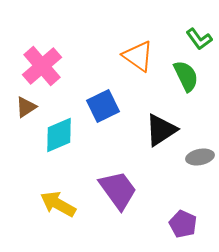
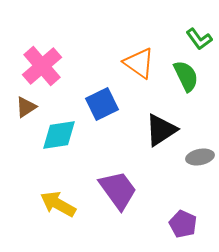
orange triangle: moved 1 px right, 7 px down
blue square: moved 1 px left, 2 px up
cyan diamond: rotated 15 degrees clockwise
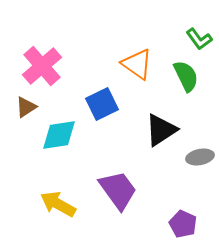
orange triangle: moved 2 px left, 1 px down
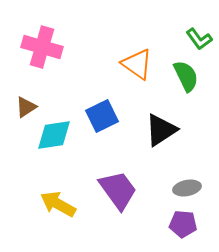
pink cross: moved 19 px up; rotated 33 degrees counterclockwise
blue square: moved 12 px down
cyan diamond: moved 5 px left
gray ellipse: moved 13 px left, 31 px down
purple pentagon: rotated 20 degrees counterclockwise
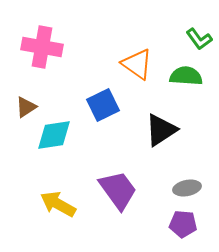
pink cross: rotated 6 degrees counterclockwise
green semicircle: rotated 60 degrees counterclockwise
blue square: moved 1 px right, 11 px up
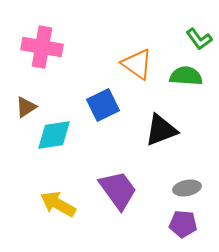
black triangle: rotated 12 degrees clockwise
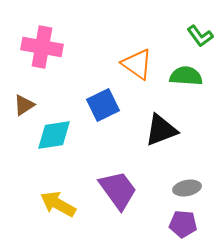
green L-shape: moved 1 px right, 3 px up
brown triangle: moved 2 px left, 2 px up
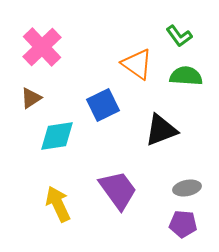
green L-shape: moved 21 px left
pink cross: rotated 36 degrees clockwise
brown triangle: moved 7 px right, 7 px up
cyan diamond: moved 3 px right, 1 px down
yellow arrow: rotated 36 degrees clockwise
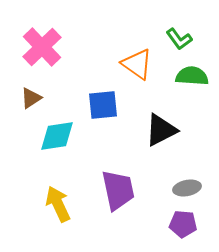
green L-shape: moved 3 px down
green semicircle: moved 6 px right
blue square: rotated 20 degrees clockwise
black triangle: rotated 6 degrees counterclockwise
purple trapezoid: rotated 24 degrees clockwise
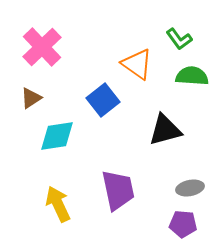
blue square: moved 5 px up; rotated 32 degrees counterclockwise
black triangle: moved 4 px right; rotated 12 degrees clockwise
gray ellipse: moved 3 px right
